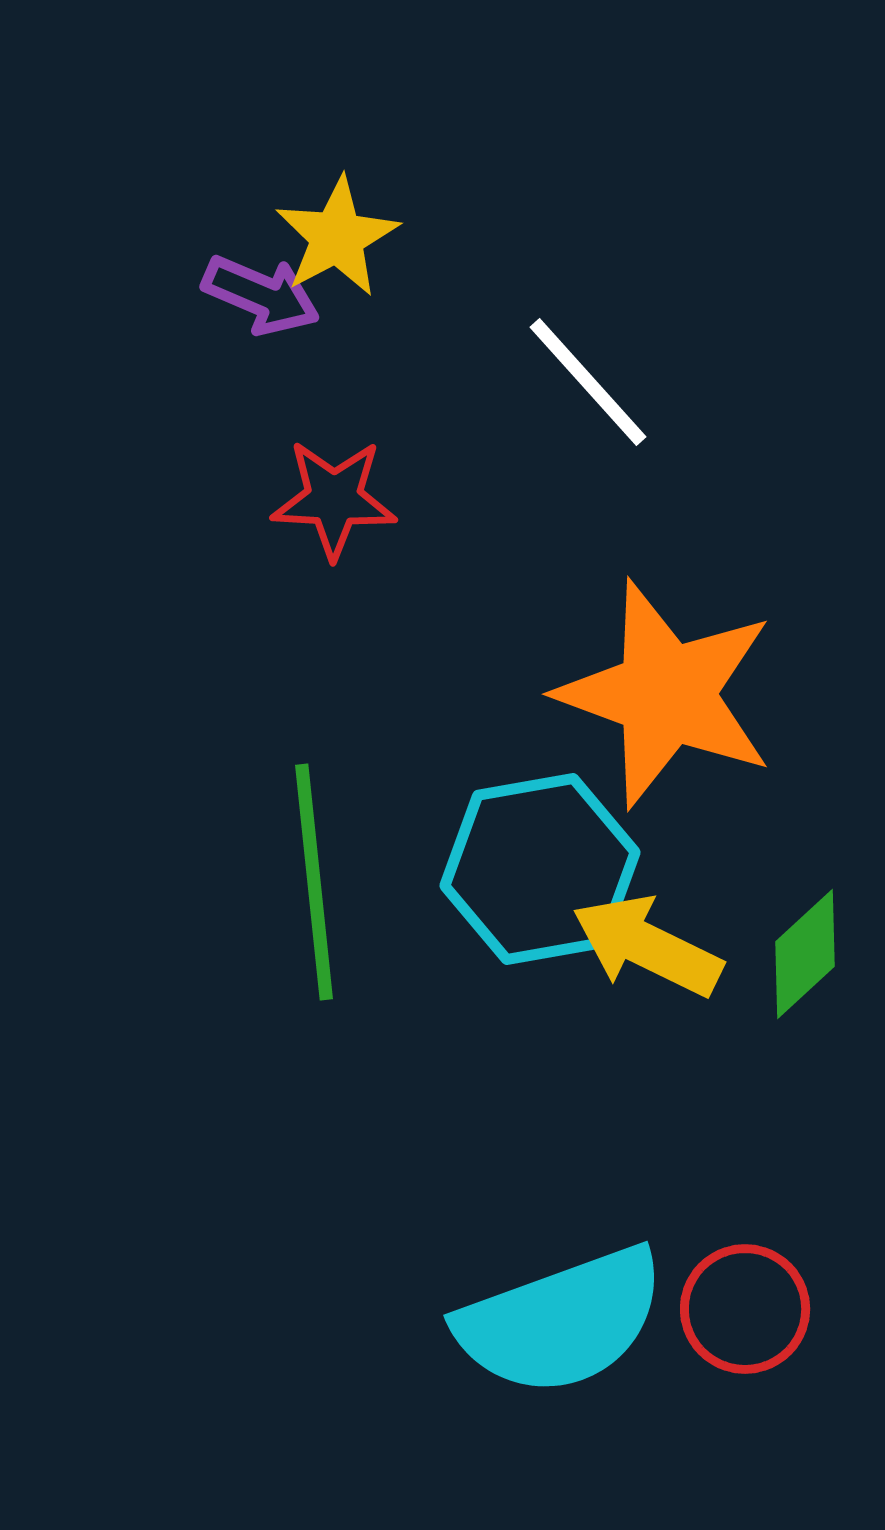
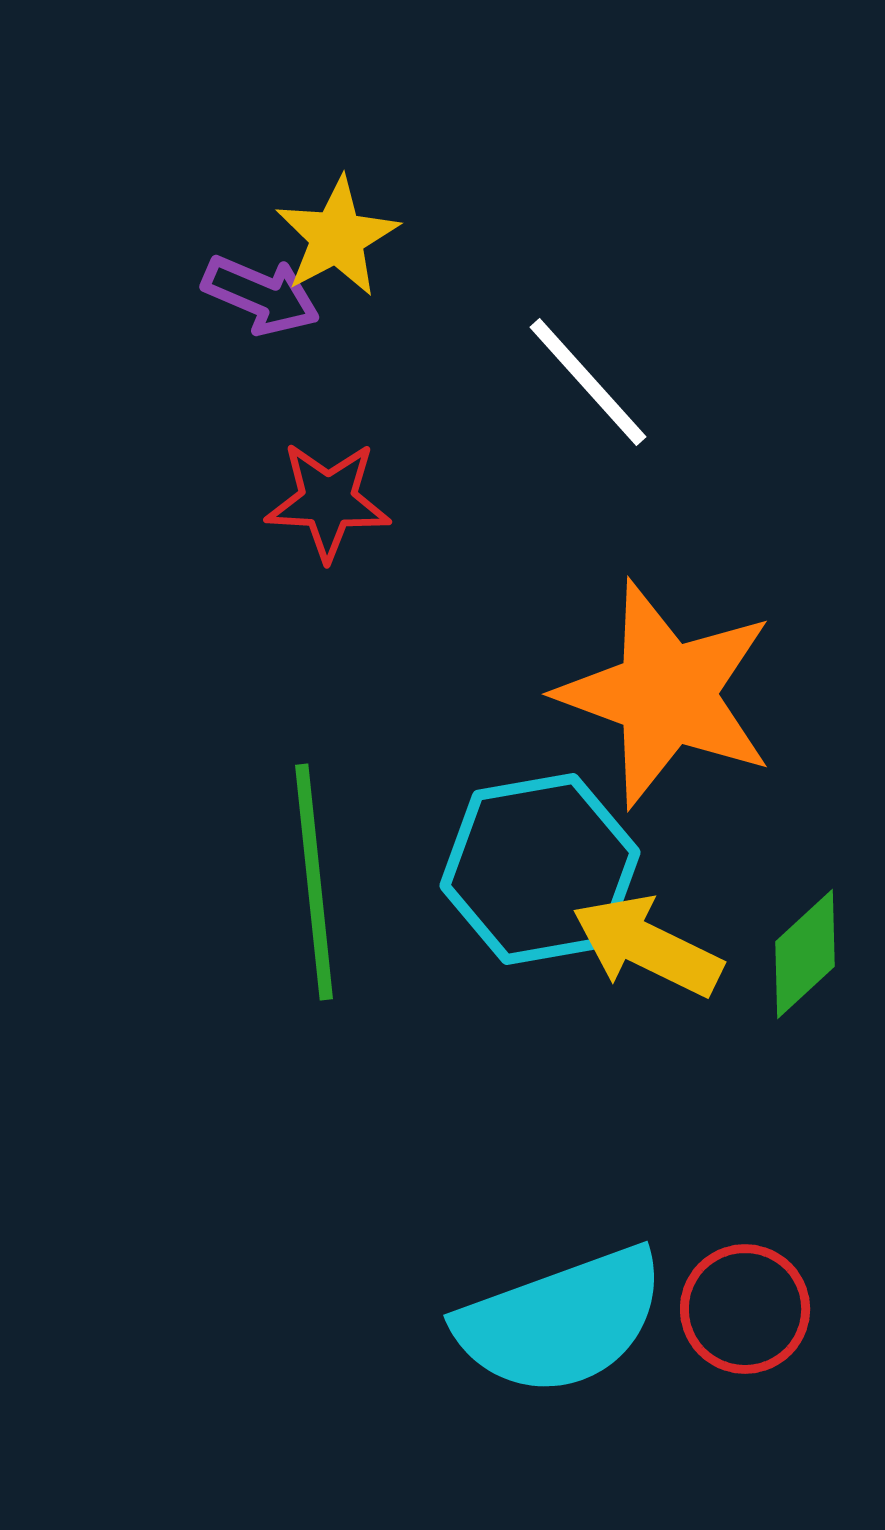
red star: moved 6 px left, 2 px down
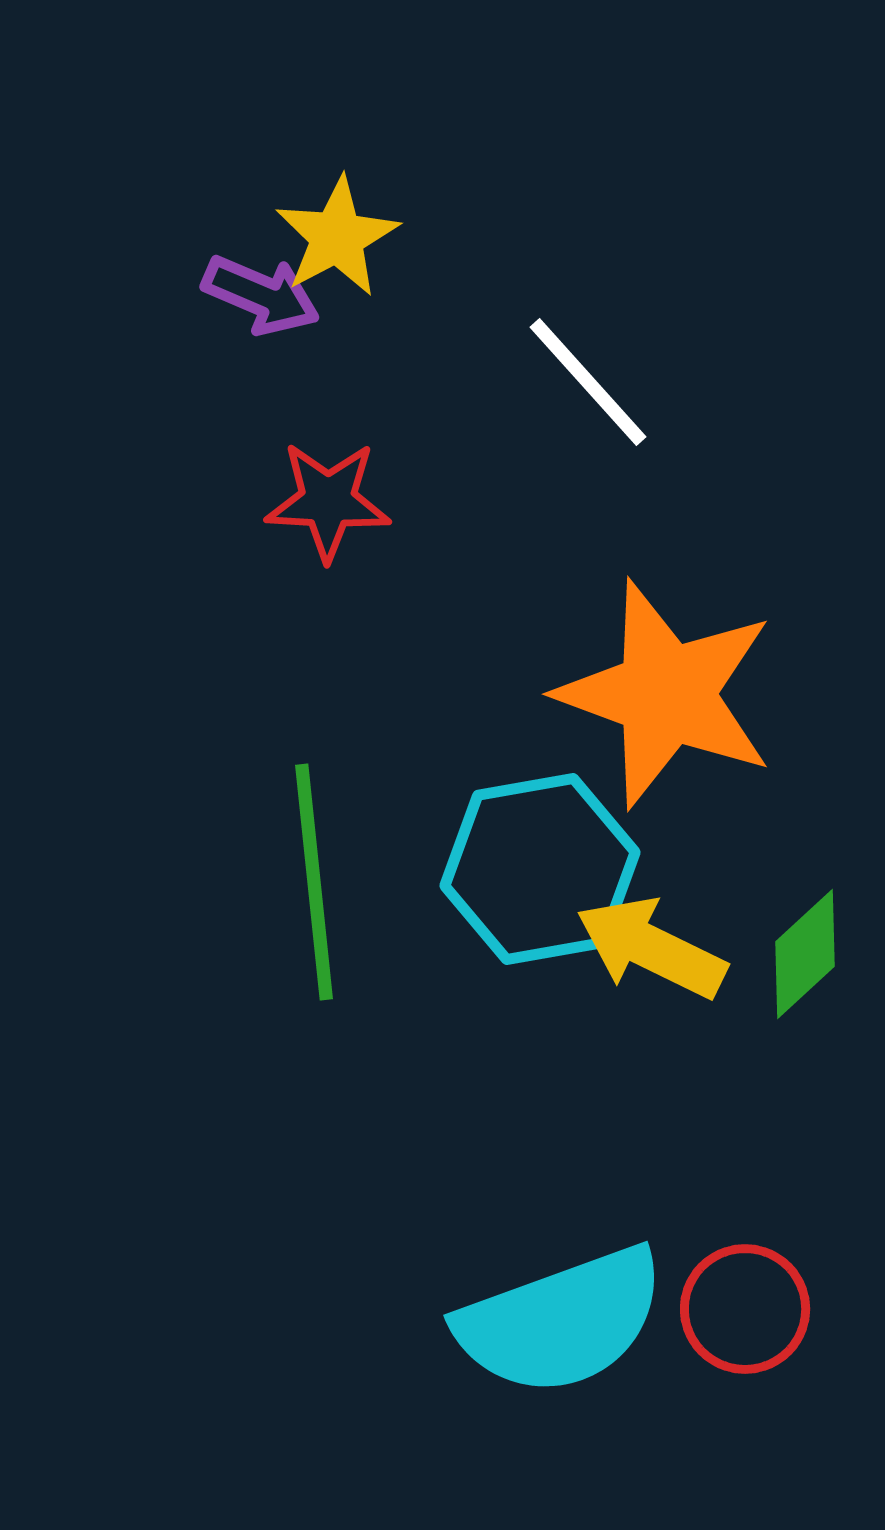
yellow arrow: moved 4 px right, 2 px down
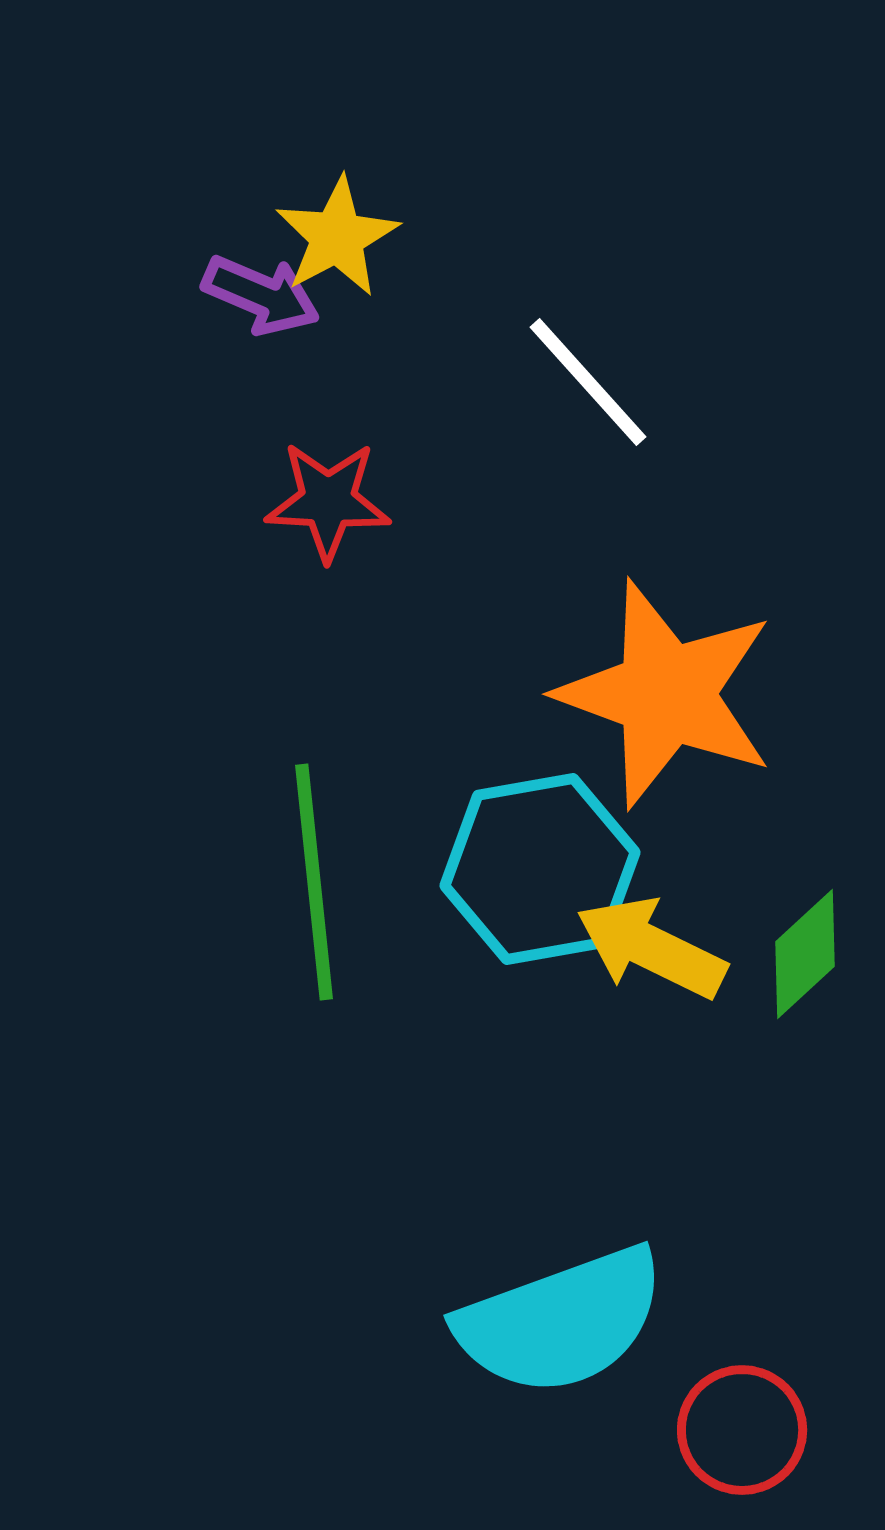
red circle: moved 3 px left, 121 px down
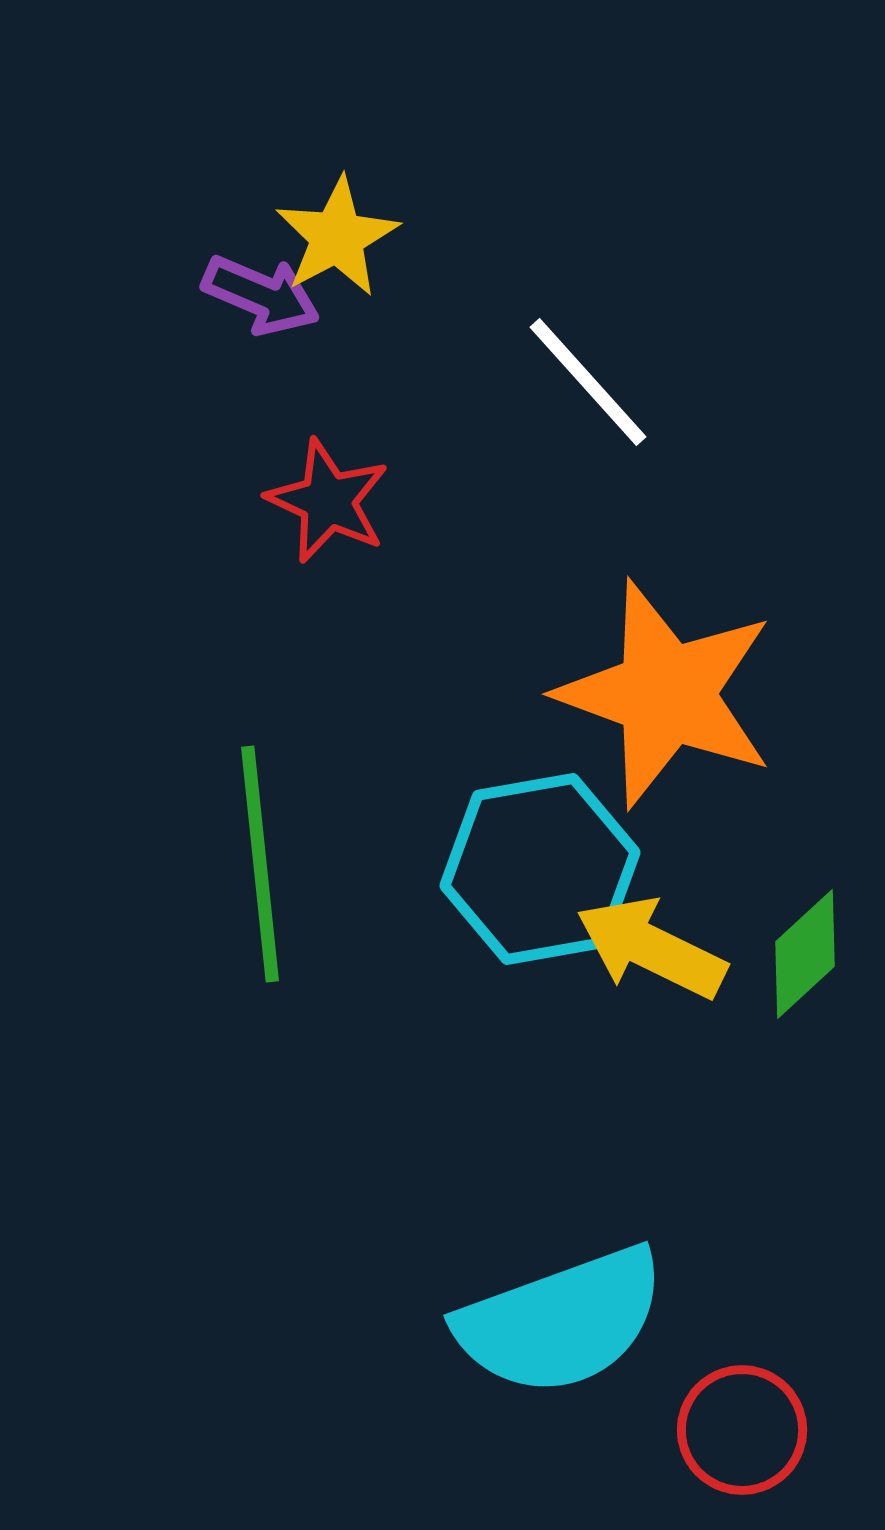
red star: rotated 22 degrees clockwise
green line: moved 54 px left, 18 px up
